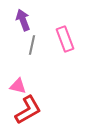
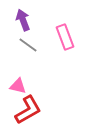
pink rectangle: moved 2 px up
gray line: moved 4 px left; rotated 66 degrees counterclockwise
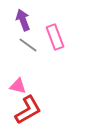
pink rectangle: moved 10 px left
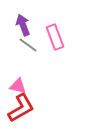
purple arrow: moved 5 px down
red L-shape: moved 7 px left, 2 px up
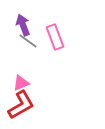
gray line: moved 4 px up
pink triangle: moved 3 px right, 3 px up; rotated 36 degrees counterclockwise
red L-shape: moved 3 px up
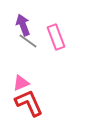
pink rectangle: moved 1 px right
red L-shape: moved 8 px right, 2 px up; rotated 84 degrees counterclockwise
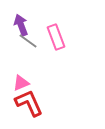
purple arrow: moved 2 px left
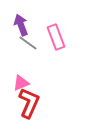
gray line: moved 2 px down
red L-shape: rotated 48 degrees clockwise
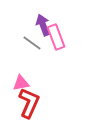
purple arrow: moved 22 px right
gray line: moved 4 px right
pink triangle: rotated 12 degrees clockwise
